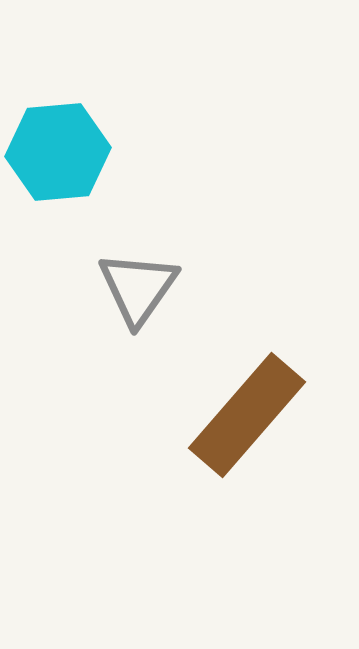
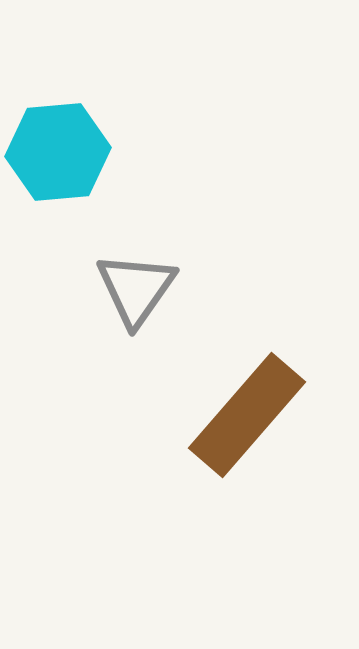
gray triangle: moved 2 px left, 1 px down
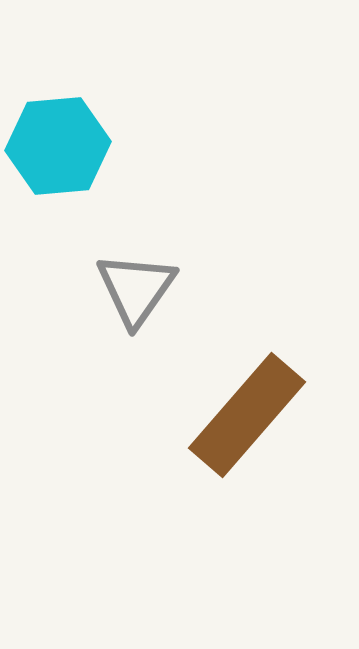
cyan hexagon: moved 6 px up
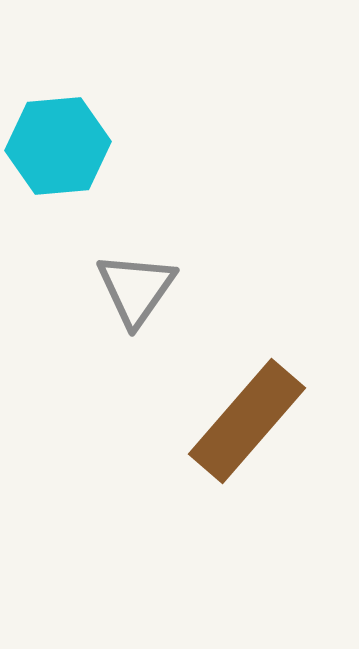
brown rectangle: moved 6 px down
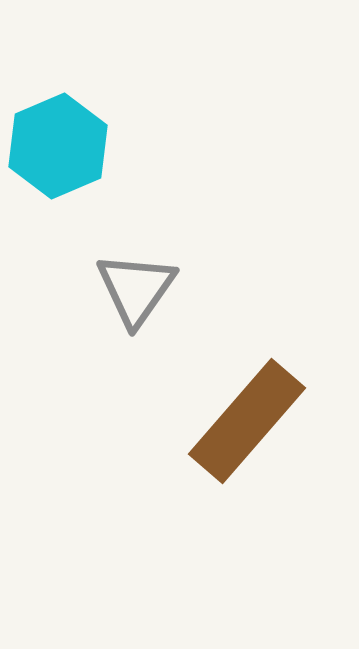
cyan hexagon: rotated 18 degrees counterclockwise
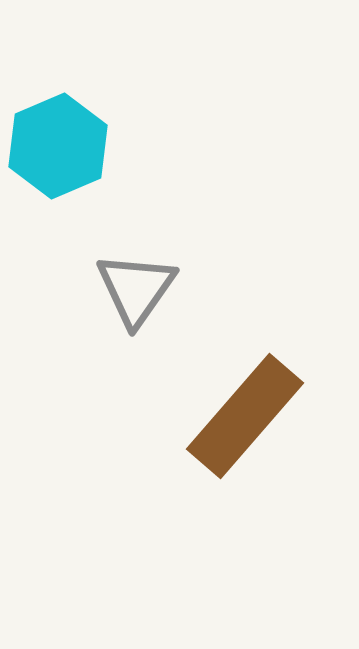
brown rectangle: moved 2 px left, 5 px up
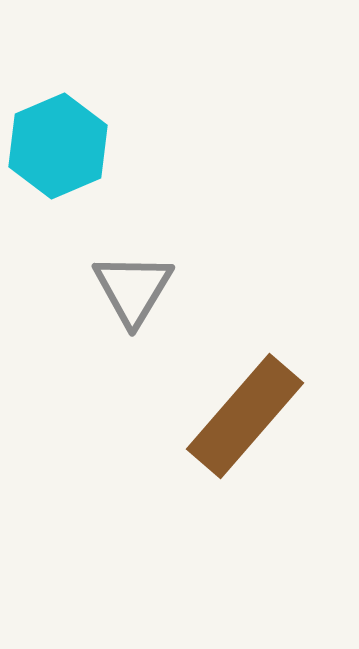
gray triangle: moved 3 px left; rotated 4 degrees counterclockwise
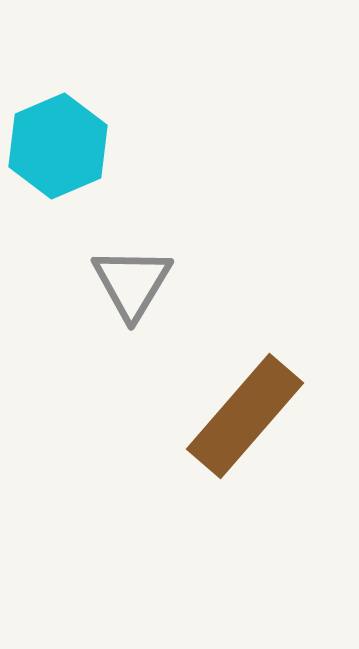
gray triangle: moved 1 px left, 6 px up
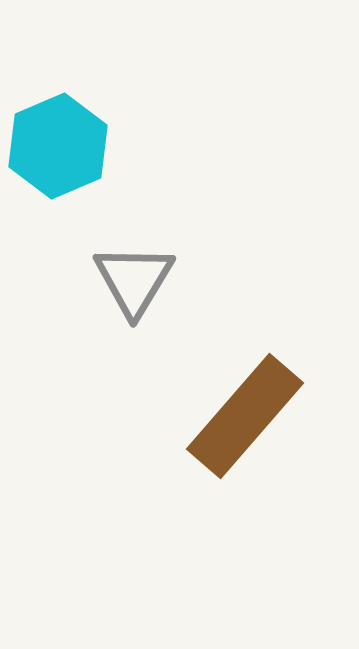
gray triangle: moved 2 px right, 3 px up
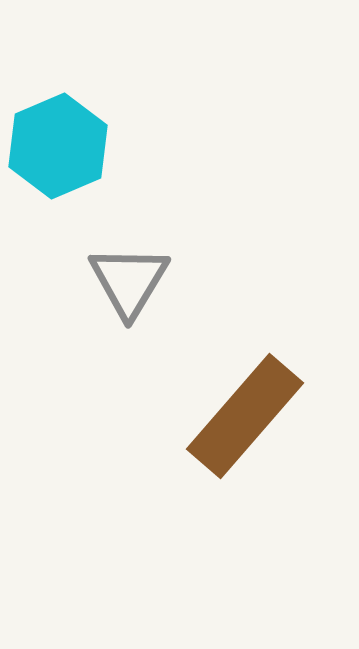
gray triangle: moved 5 px left, 1 px down
